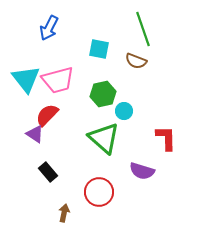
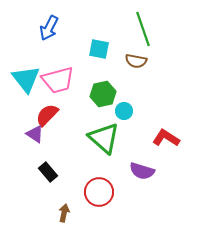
brown semicircle: rotated 10 degrees counterclockwise
red L-shape: rotated 56 degrees counterclockwise
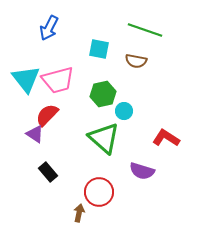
green line: moved 2 px right, 1 px down; rotated 52 degrees counterclockwise
brown arrow: moved 15 px right
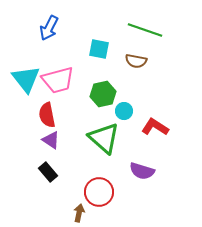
red semicircle: rotated 55 degrees counterclockwise
purple triangle: moved 16 px right, 6 px down
red L-shape: moved 11 px left, 11 px up
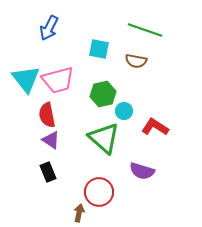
black rectangle: rotated 18 degrees clockwise
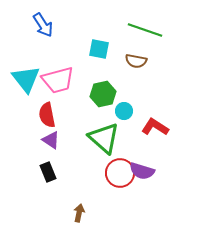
blue arrow: moved 6 px left, 3 px up; rotated 60 degrees counterclockwise
red circle: moved 21 px right, 19 px up
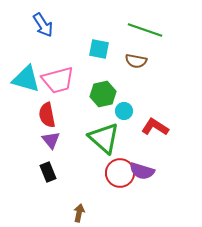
cyan triangle: rotated 36 degrees counterclockwise
purple triangle: rotated 18 degrees clockwise
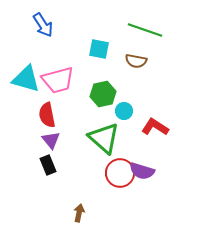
black rectangle: moved 7 px up
